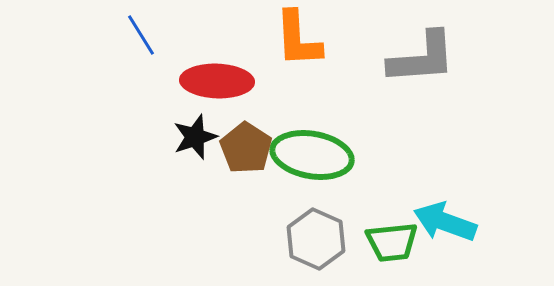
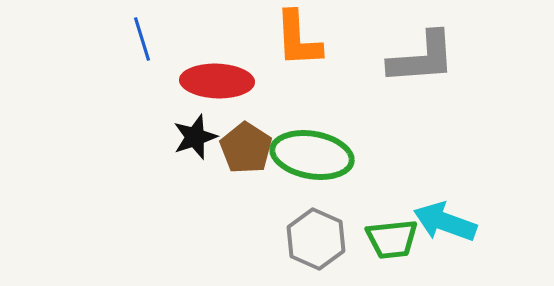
blue line: moved 1 px right, 4 px down; rotated 15 degrees clockwise
green trapezoid: moved 3 px up
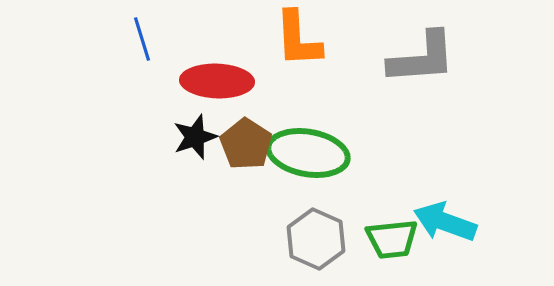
brown pentagon: moved 4 px up
green ellipse: moved 4 px left, 2 px up
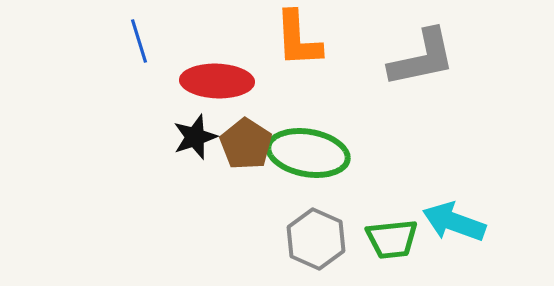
blue line: moved 3 px left, 2 px down
gray L-shape: rotated 8 degrees counterclockwise
cyan arrow: moved 9 px right
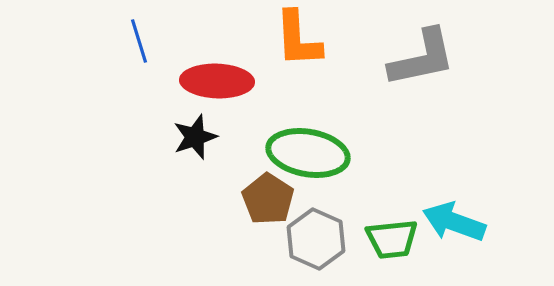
brown pentagon: moved 22 px right, 55 px down
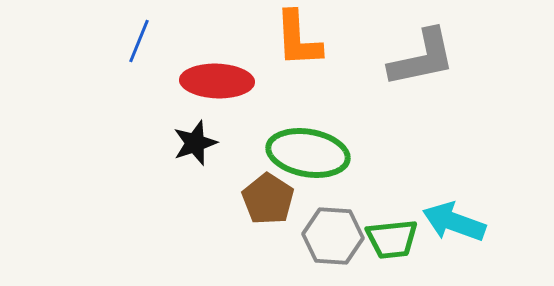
blue line: rotated 39 degrees clockwise
black star: moved 6 px down
gray hexagon: moved 17 px right, 3 px up; rotated 20 degrees counterclockwise
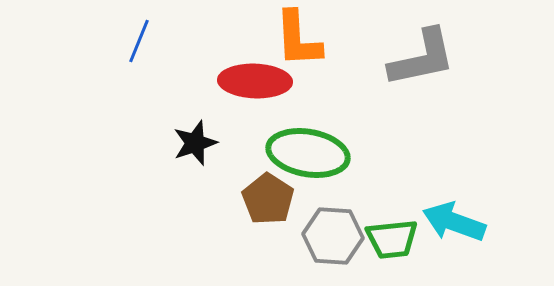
red ellipse: moved 38 px right
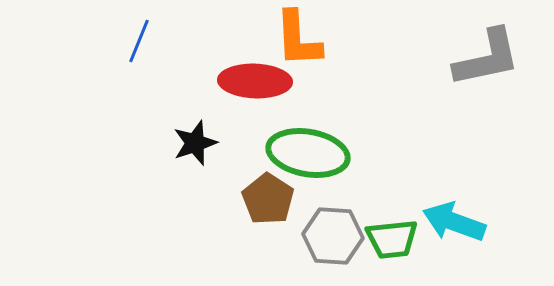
gray L-shape: moved 65 px right
